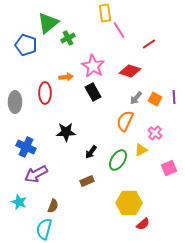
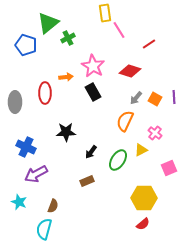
yellow hexagon: moved 15 px right, 5 px up
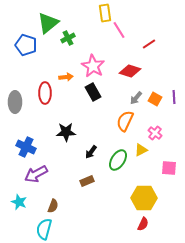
pink square: rotated 28 degrees clockwise
red semicircle: rotated 24 degrees counterclockwise
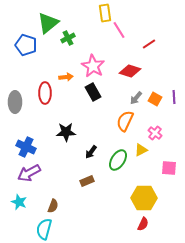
purple arrow: moved 7 px left, 1 px up
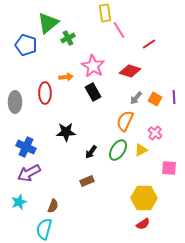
green ellipse: moved 10 px up
cyan star: rotated 28 degrees clockwise
red semicircle: rotated 32 degrees clockwise
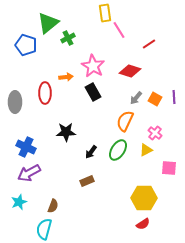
yellow triangle: moved 5 px right
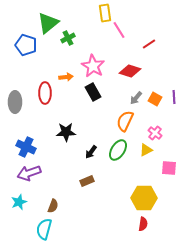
purple arrow: rotated 10 degrees clockwise
red semicircle: rotated 48 degrees counterclockwise
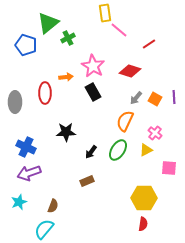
pink line: rotated 18 degrees counterclockwise
cyan semicircle: rotated 25 degrees clockwise
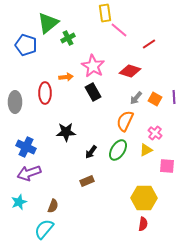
pink square: moved 2 px left, 2 px up
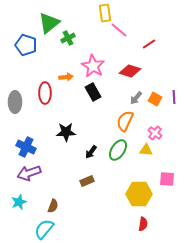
green triangle: moved 1 px right
yellow triangle: rotated 32 degrees clockwise
pink square: moved 13 px down
yellow hexagon: moved 5 px left, 4 px up
